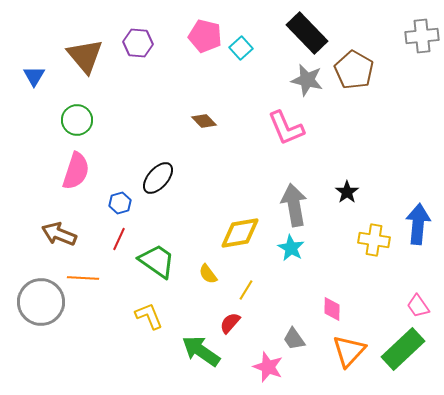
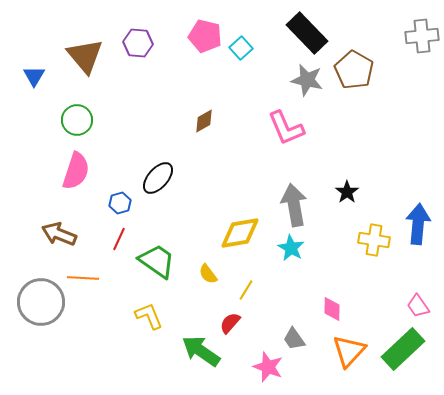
brown diamond: rotated 75 degrees counterclockwise
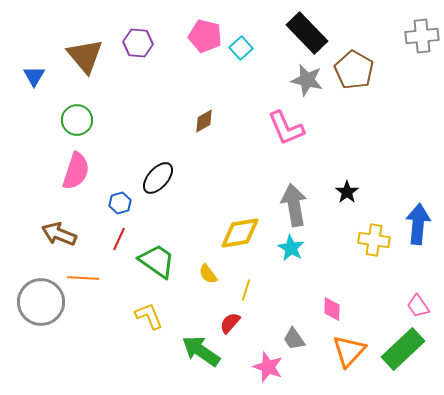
yellow line: rotated 15 degrees counterclockwise
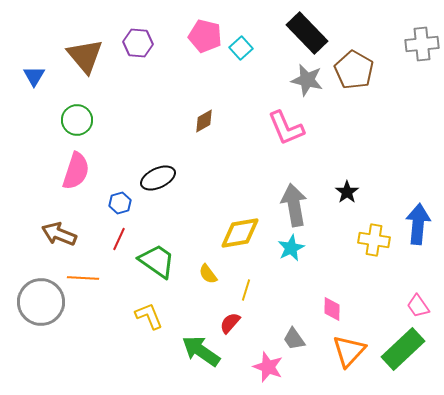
gray cross: moved 8 px down
black ellipse: rotated 24 degrees clockwise
cyan star: rotated 16 degrees clockwise
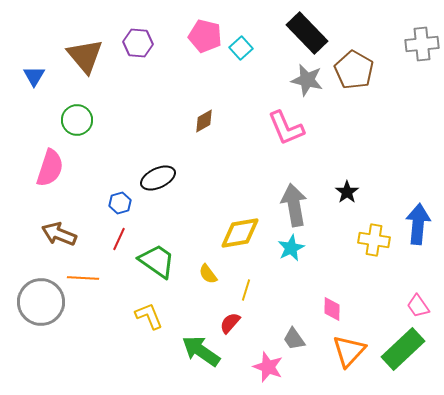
pink semicircle: moved 26 px left, 3 px up
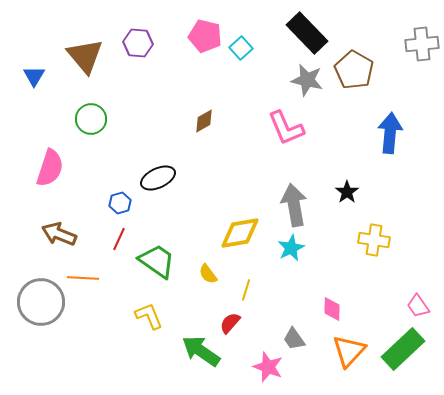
green circle: moved 14 px right, 1 px up
blue arrow: moved 28 px left, 91 px up
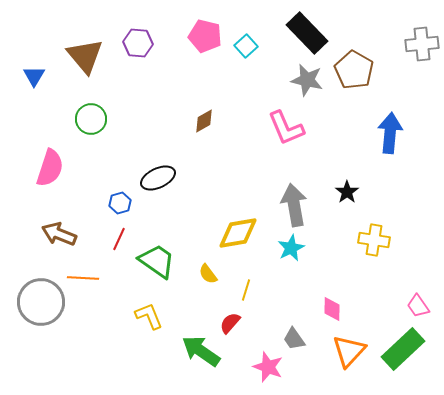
cyan square: moved 5 px right, 2 px up
yellow diamond: moved 2 px left
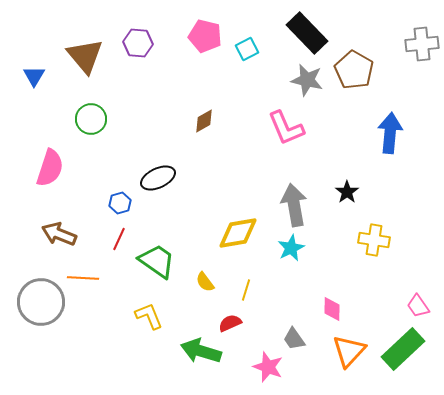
cyan square: moved 1 px right, 3 px down; rotated 15 degrees clockwise
yellow semicircle: moved 3 px left, 8 px down
red semicircle: rotated 25 degrees clockwise
green arrow: rotated 18 degrees counterclockwise
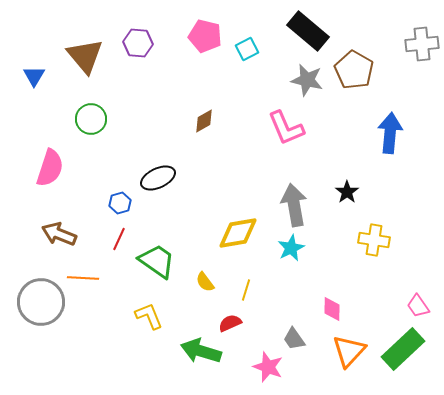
black rectangle: moved 1 px right, 2 px up; rotated 6 degrees counterclockwise
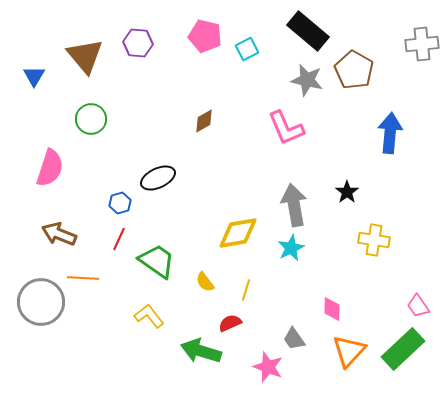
yellow L-shape: rotated 16 degrees counterclockwise
